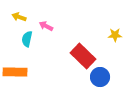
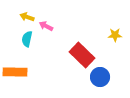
yellow arrow: moved 8 px right
red rectangle: moved 1 px left, 1 px up
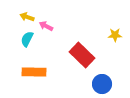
cyan semicircle: rotated 14 degrees clockwise
orange rectangle: moved 19 px right
blue circle: moved 2 px right, 7 px down
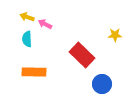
pink arrow: moved 1 px left, 2 px up
cyan semicircle: rotated 28 degrees counterclockwise
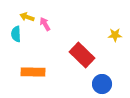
pink arrow: rotated 32 degrees clockwise
cyan semicircle: moved 11 px left, 5 px up
orange rectangle: moved 1 px left
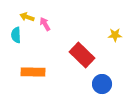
cyan semicircle: moved 1 px down
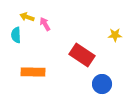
red rectangle: rotated 10 degrees counterclockwise
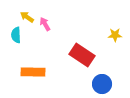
yellow arrow: rotated 16 degrees clockwise
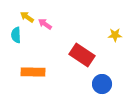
pink arrow: rotated 24 degrees counterclockwise
